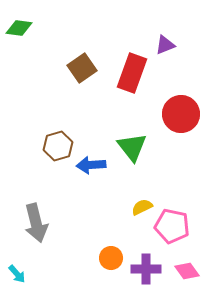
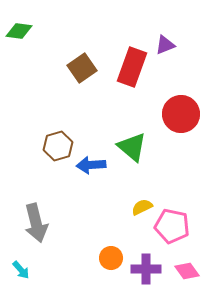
green diamond: moved 3 px down
red rectangle: moved 6 px up
green triangle: rotated 12 degrees counterclockwise
cyan arrow: moved 4 px right, 4 px up
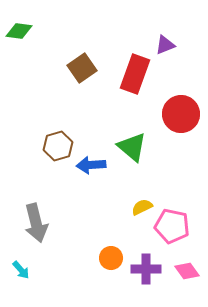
red rectangle: moved 3 px right, 7 px down
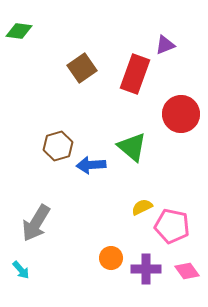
gray arrow: rotated 45 degrees clockwise
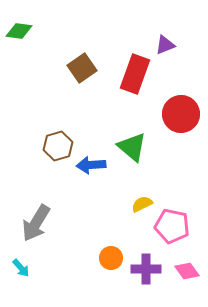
yellow semicircle: moved 3 px up
cyan arrow: moved 2 px up
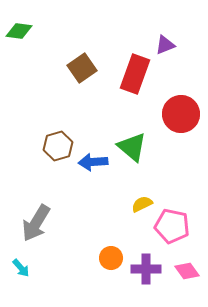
blue arrow: moved 2 px right, 3 px up
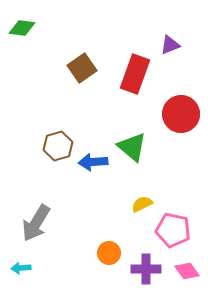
green diamond: moved 3 px right, 3 px up
purple triangle: moved 5 px right
pink pentagon: moved 1 px right, 4 px down
orange circle: moved 2 px left, 5 px up
cyan arrow: rotated 126 degrees clockwise
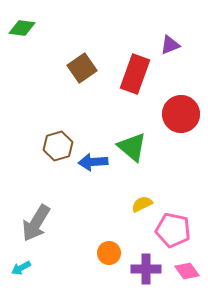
cyan arrow: rotated 24 degrees counterclockwise
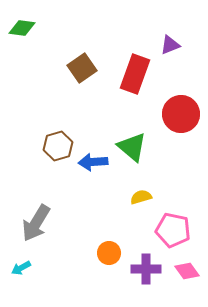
yellow semicircle: moved 1 px left, 7 px up; rotated 10 degrees clockwise
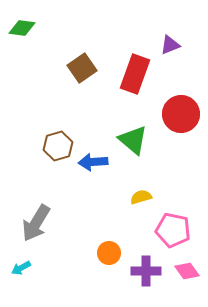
green triangle: moved 1 px right, 7 px up
purple cross: moved 2 px down
